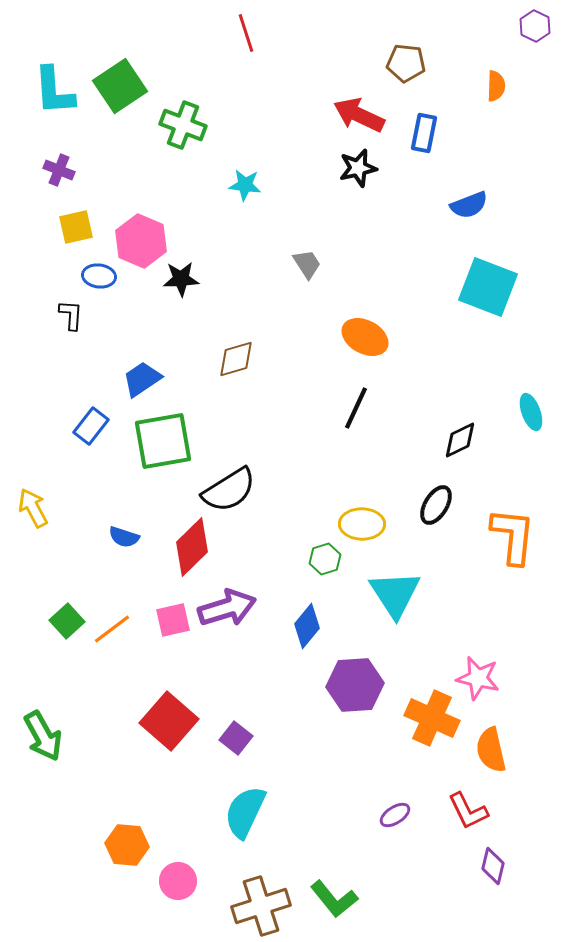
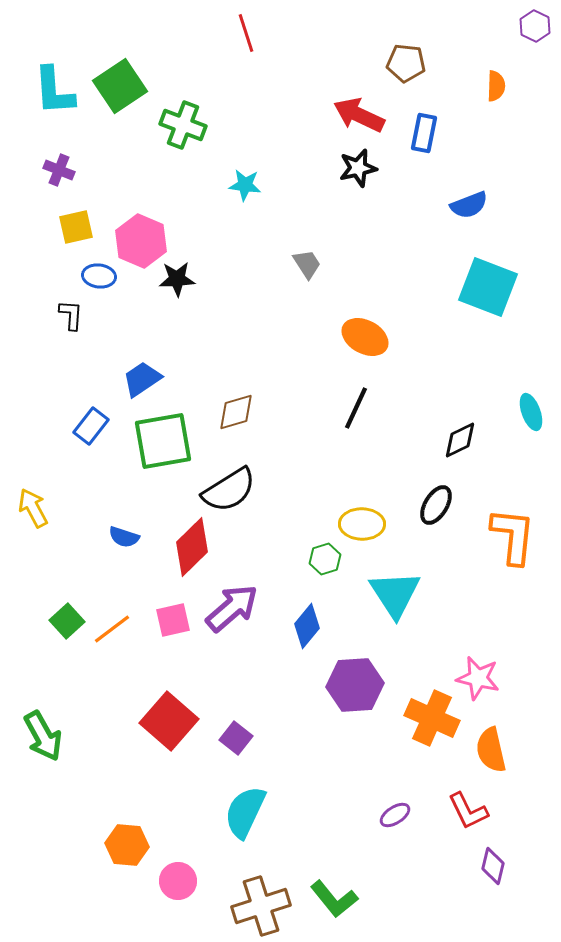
black star at (181, 279): moved 4 px left
brown diamond at (236, 359): moved 53 px down
purple arrow at (227, 608): moved 5 px right; rotated 24 degrees counterclockwise
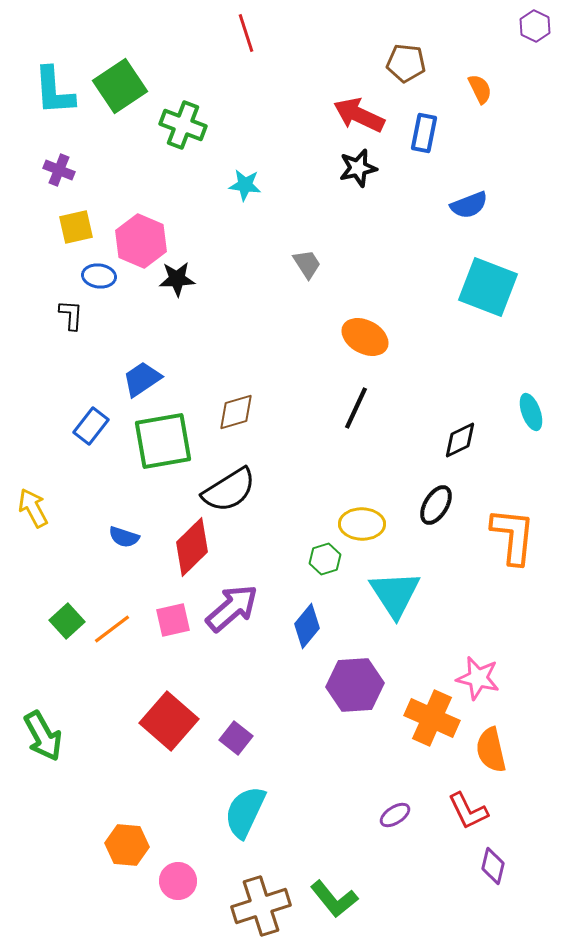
orange semicircle at (496, 86): moved 16 px left, 3 px down; rotated 28 degrees counterclockwise
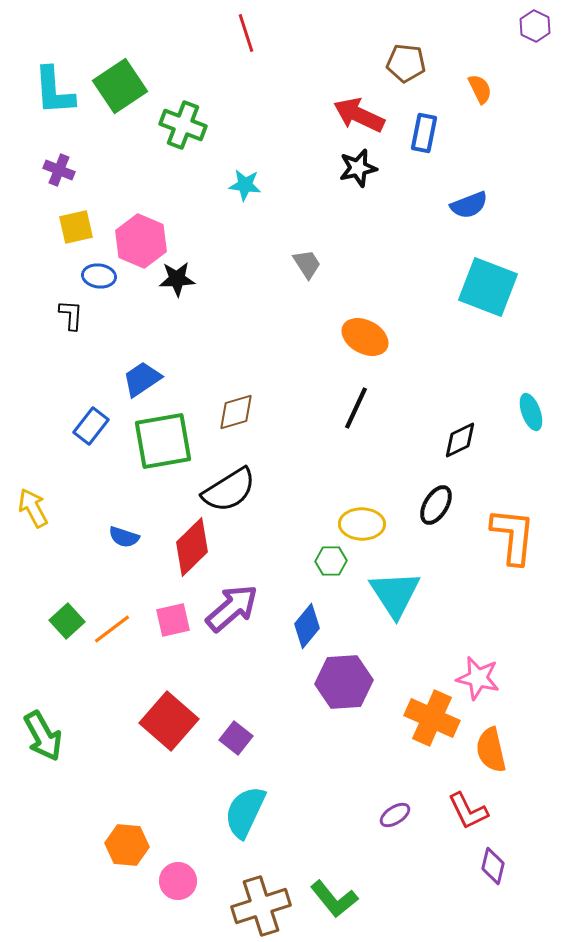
green hexagon at (325, 559): moved 6 px right, 2 px down; rotated 16 degrees clockwise
purple hexagon at (355, 685): moved 11 px left, 3 px up
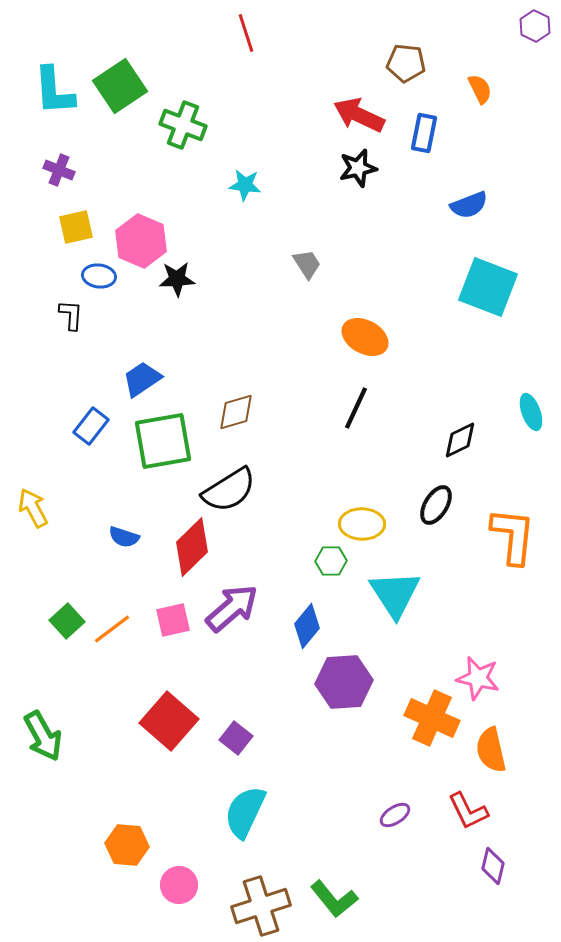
pink circle at (178, 881): moved 1 px right, 4 px down
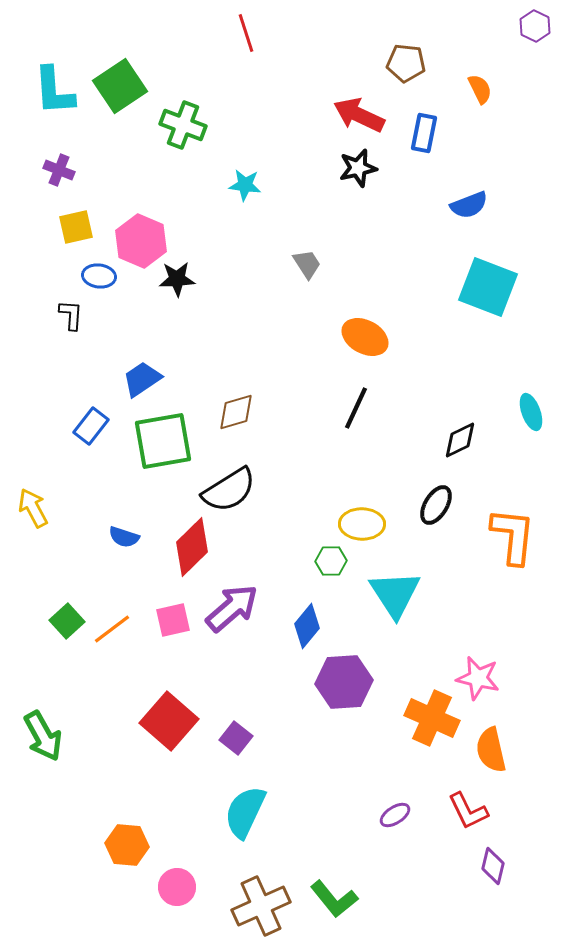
pink circle at (179, 885): moved 2 px left, 2 px down
brown cross at (261, 906): rotated 6 degrees counterclockwise
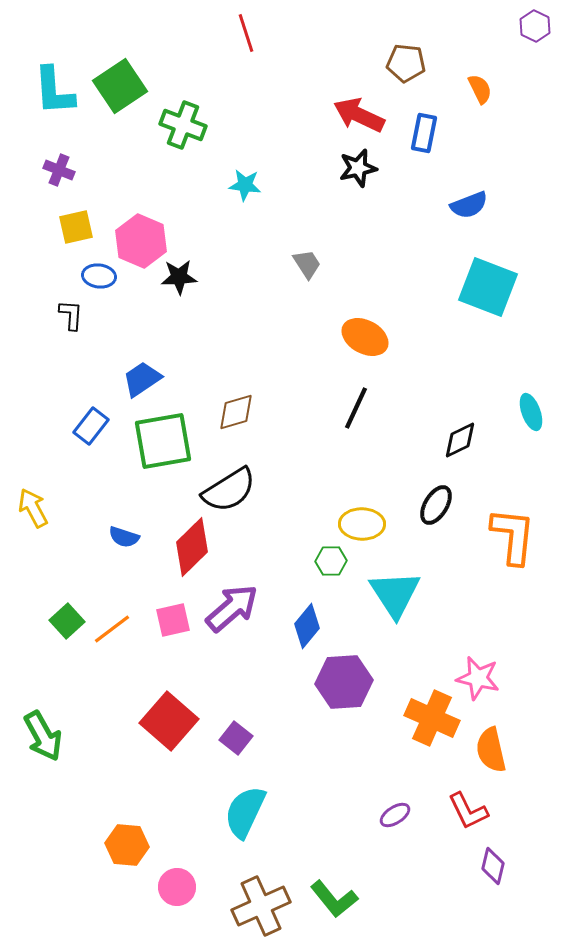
black star at (177, 279): moved 2 px right, 2 px up
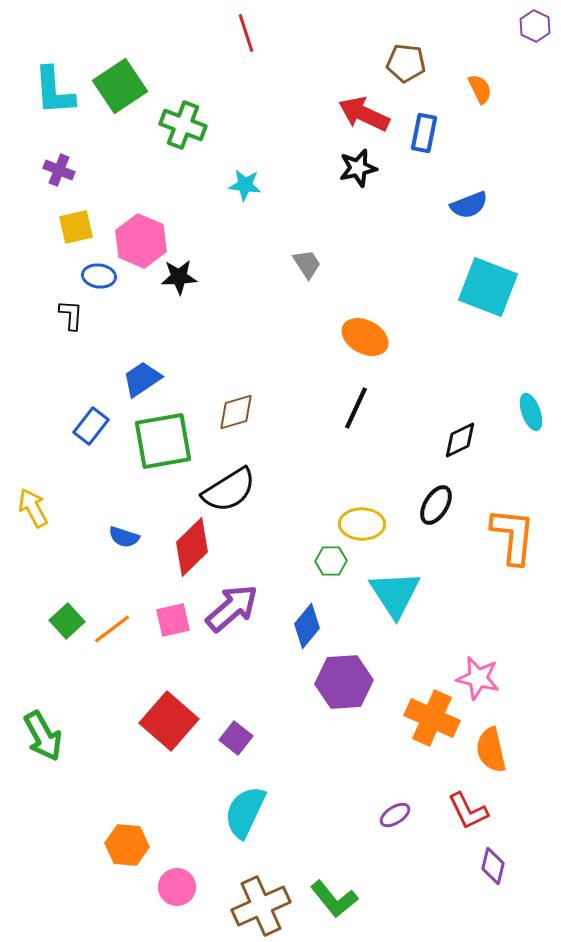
red arrow at (359, 115): moved 5 px right, 1 px up
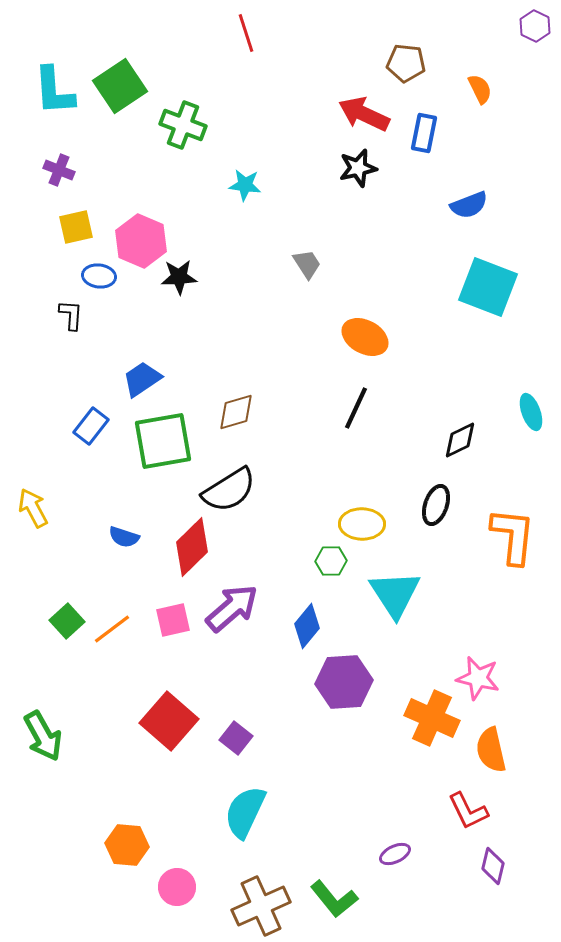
black ellipse at (436, 505): rotated 12 degrees counterclockwise
purple ellipse at (395, 815): moved 39 px down; rotated 8 degrees clockwise
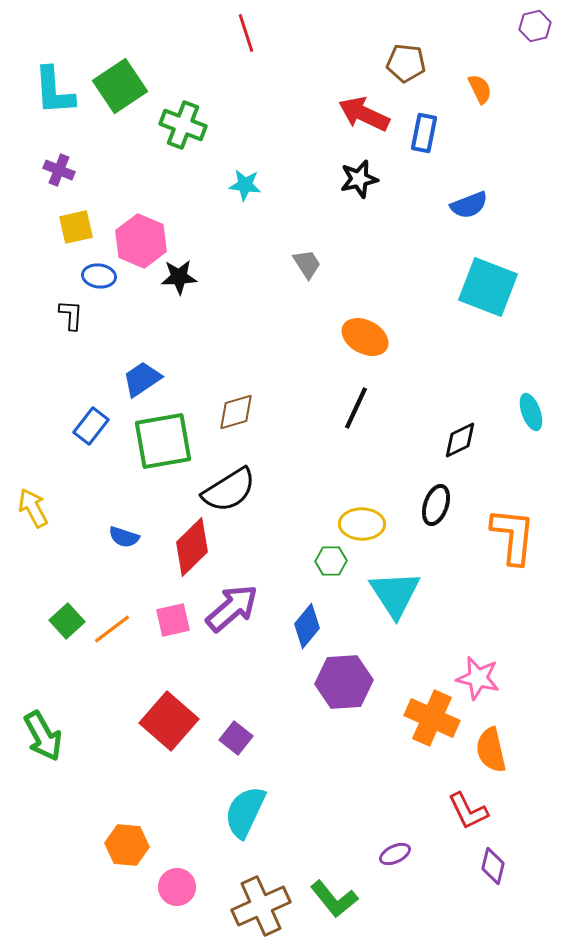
purple hexagon at (535, 26): rotated 20 degrees clockwise
black star at (358, 168): moved 1 px right, 11 px down
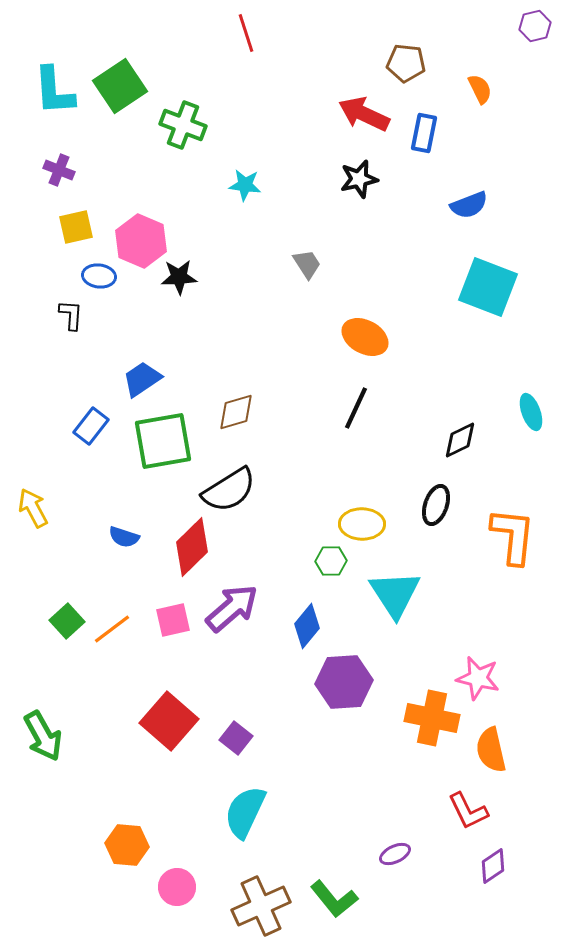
orange cross at (432, 718): rotated 12 degrees counterclockwise
purple diamond at (493, 866): rotated 42 degrees clockwise
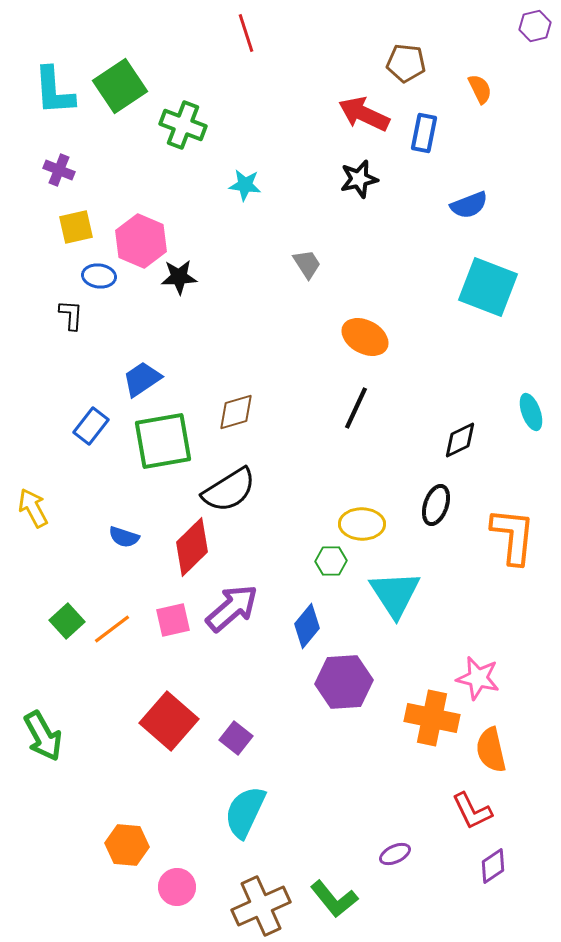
red L-shape at (468, 811): moved 4 px right
